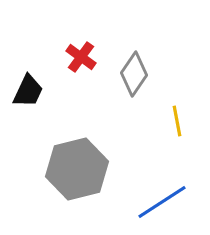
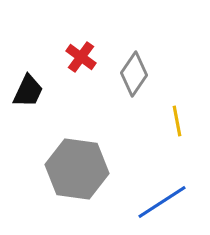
gray hexagon: rotated 22 degrees clockwise
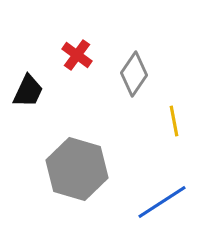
red cross: moved 4 px left, 2 px up
yellow line: moved 3 px left
gray hexagon: rotated 8 degrees clockwise
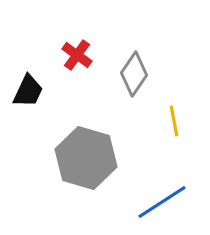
gray hexagon: moved 9 px right, 11 px up
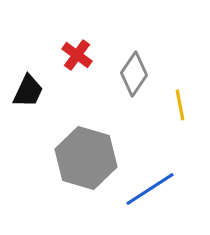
yellow line: moved 6 px right, 16 px up
blue line: moved 12 px left, 13 px up
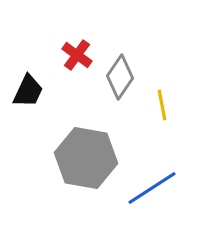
gray diamond: moved 14 px left, 3 px down
yellow line: moved 18 px left
gray hexagon: rotated 6 degrees counterclockwise
blue line: moved 2 px right, 1 px up
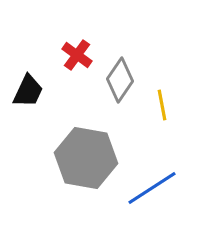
gray diamond: moved 3 px down
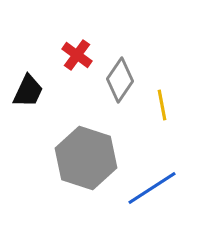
gray hexagon: rotated 8 degrees clockwise
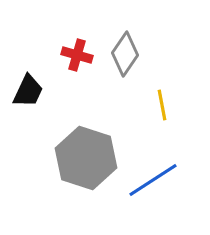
red cross: rotated 20 degrees counterclockwise
gray diamond: moved 5 px right, 26 px up
blue line: moved 1 px right, 8 px up
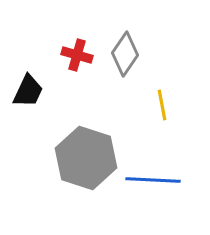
blue line: rotated 36 degrees clockwise
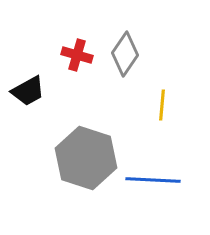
black trapezoid: rotated 36 degrees clockwise
yellow line: rotated 16 degrees clockwise
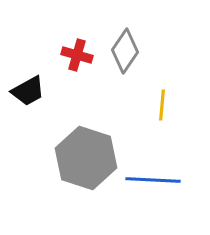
gray diamond: moved 3 px up
